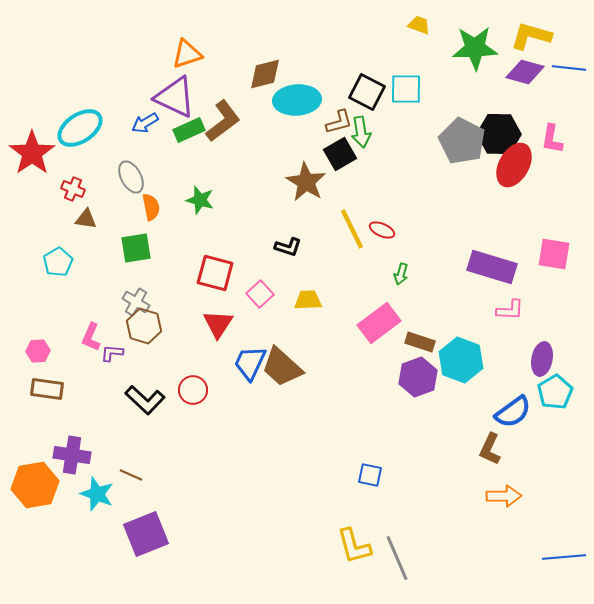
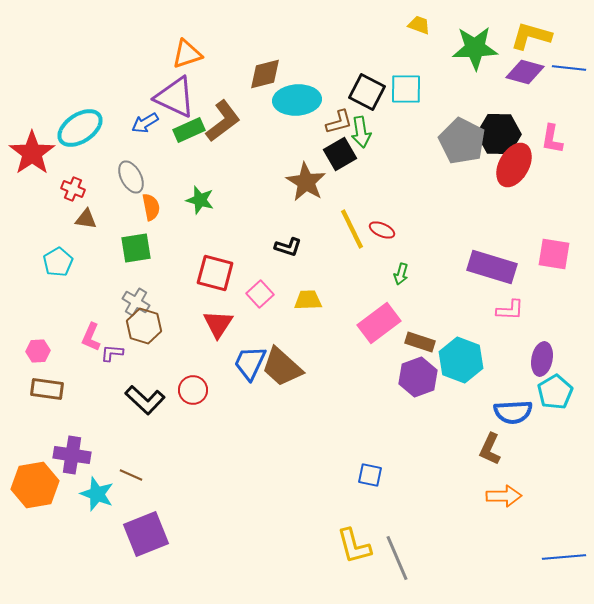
blue semicircle at (513, 412): rotated 33 degrees clockwise
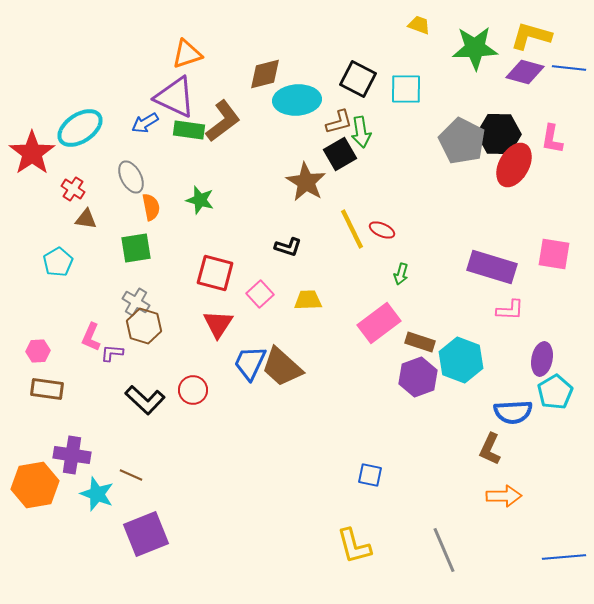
black square at (367, 92): moved 9 px left, 13 px up
green rectangle at (189, 130): rotated 32 degrees clockwise
red cross at (73, 189): rotated 10 degrees clockwise
gray line at (397, 558): moved 47 px right, 8 px up
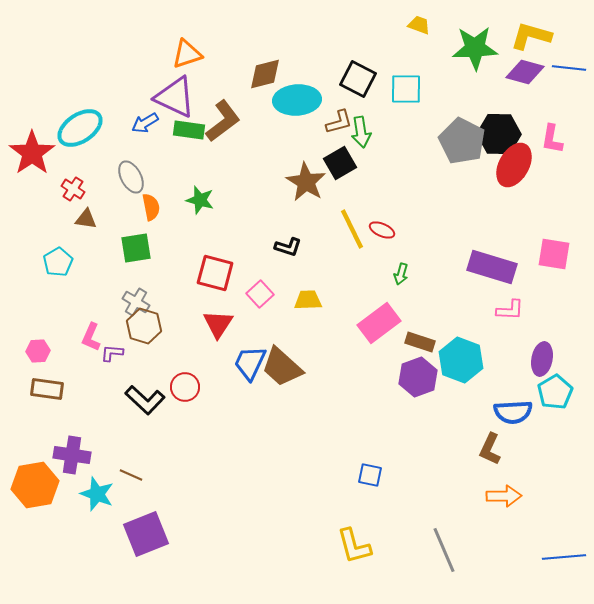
black square at (340, 154): moved 9 px down
red circle at (193, 390): moved 8 px left, 3 px up
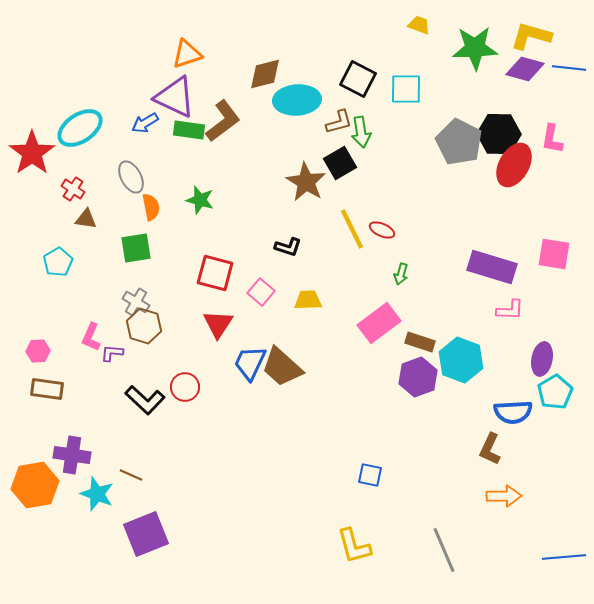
purple diamond at (525, 72): moved 3 px up
gray pentagon at (462, 141): moved 3 px left, 1 px down
pink square at (260, 294): moved 1 px right, 2 px up; rotated 8 degrees counterclockwise
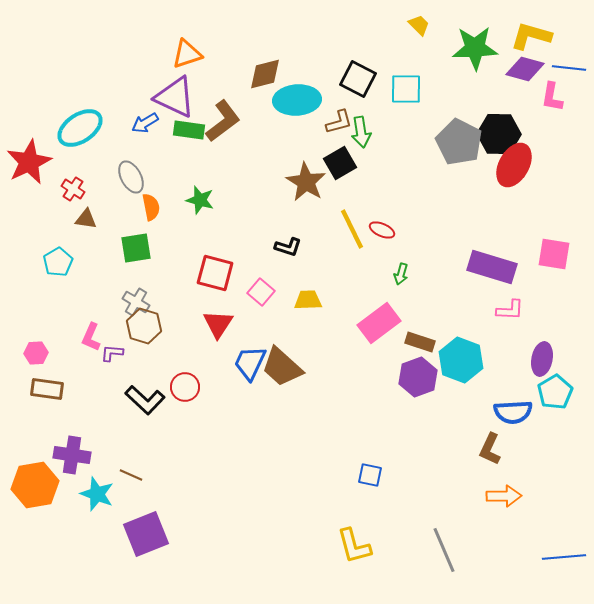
yellow trapezoid at (419, 25): rotated 25 degrees clockwise
pink L-shape at (552, 139): moved 42 px up
red star at (32, 153): moved 3 px left, 9 px down; rotated 9 degrees clockwise
pink hexagon at (38, 351): moved 2 px left, 2 px down
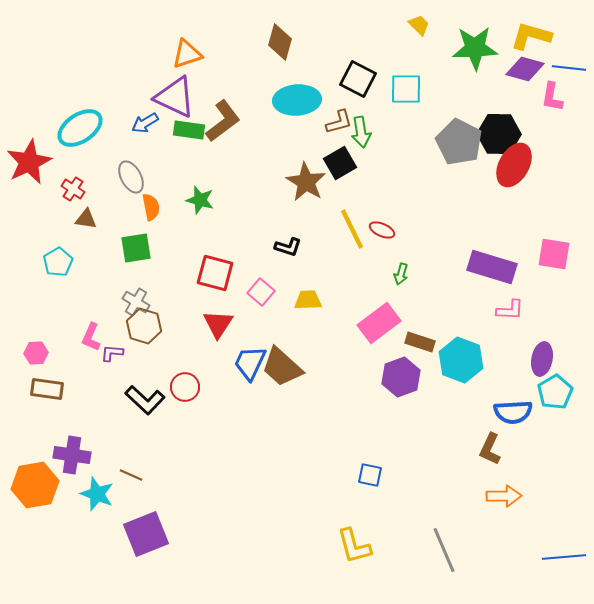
brown diamond at (265, 74): moved 15 px right, 32 px up; rotated 60 degrees counterclockwise
purple hexagon at (418, 377): moved 17 px left
